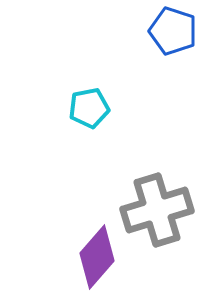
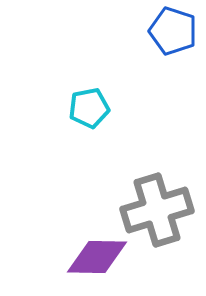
purple diamond: rotated 50 degrees clockwise
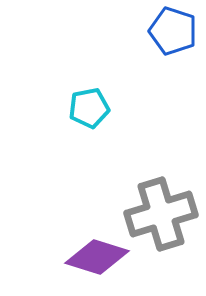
gray cross: moved 4 px right, 4 px down
purple diamond: rotated 16 degrees clockwise
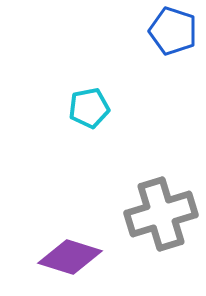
purple diamond: moved 27 px left
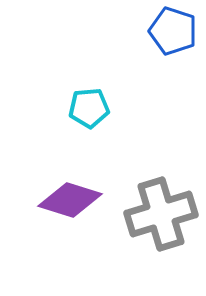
cyan pentagon: rotated 6 degrees clockwise
purple diamond: moved 57 px up
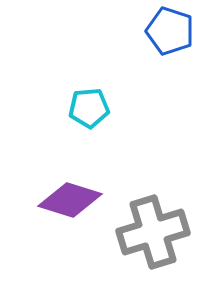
blue pentagon: moved 3 px left
gray cross: moved 8 px left, 18 px down
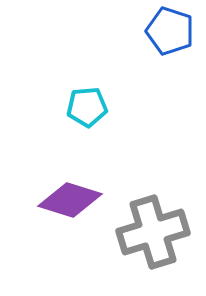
cyan pentagon: moved 2 px left, 1 px up
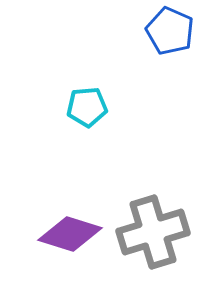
blue pentagon: rotated 6 degrees clockwise
purple diamond: moved 34 px down
